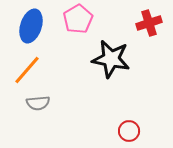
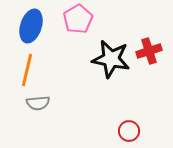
red cross: moved 28 px down
orange line: rotated 28 degrees counterclockwise
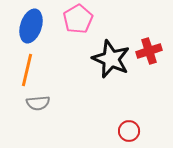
black star: rotated 12 degrees clockwise
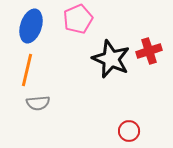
pink pentagon: rotated 8 degrees clockwise
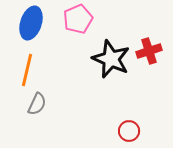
blue ellipse: moved 3 px up
gray semicircle: moved 1 px left, 1 px down; rotated 60 degrees counterclockwise
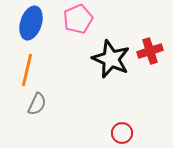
red cross: moved 1 px right
red circle: moved 7 px left, 2 px down
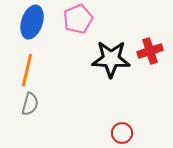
blue ellipse: moved 1 px right, 1 px up
black star: rotated 21 degrees counterclockwise
gray semicircle: moved 7 px left; rotated 10 degrees counterclockwise
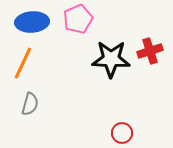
blue ellipse: rotated 68 degrees clockwise
orange line: moved 4 px left, 7 px up; rotated 12 degrees clockwise
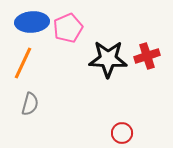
pink pentagon: moved 10 px left, 9 px down
red cross: moved 3 px left, 5 px down
black star: moved 3 px left
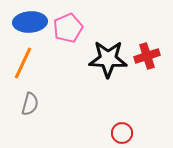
blue ellipse: moved 2 px left
